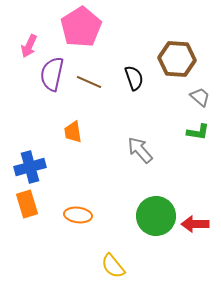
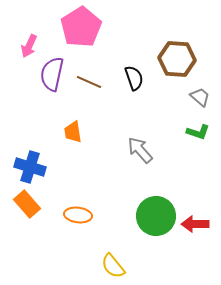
green L-shape: rotated 10 degrees clockwise
blue cross: rotated 32 degrees clockwise
orange rectangle: rotated 24 degrees counterclockwise
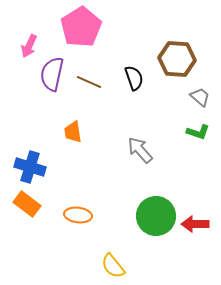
orange rectangle: rotated 12 degrees counterclockwise
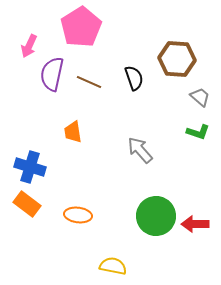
yellow semicircle: rotated 140 degrees clockwise
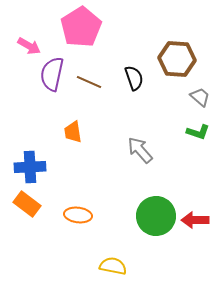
pink arrow: rotated 85 degrees counterclockwise
blue cross: rotated 20 degrees counterclockwise
red arrow: moved 4 px up
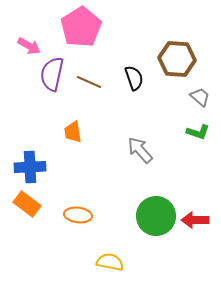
yellow semicircle: moved 3 px left, 4 px up
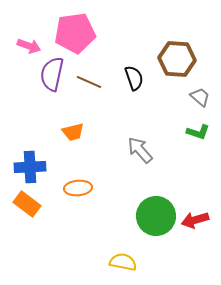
pink pentagon: moved 6 px left, 6 px down; rotated 24 degrees clockwise
pink arrow: rotated 10 degrees counterclockwise
orange trapezoid: rotated 95 degrees counterclockwise
orange ellipse: moved 27 px up; rotated 12 degrees counterclockwise
red arrow: rotated 16 degrees counterclockwise
yellow semicircle: moved 13 px right
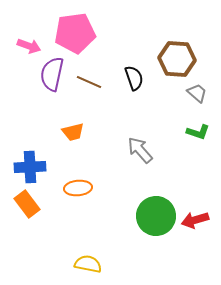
gray trapezoid: moved 3 px left, 4 px up
orange rectangle: rotated 16 degrees clockwise
yellow semicircle: moved 35 px left, 2 px down
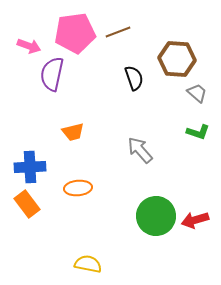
brown line: moved 29 px right, 50 px up; rotated 45 degrees counterclockwise
